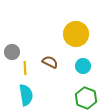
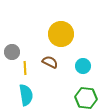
yellow circle: moved 15 px left
green hexagon: rotated 15 degrees counterclockwise
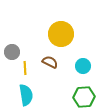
green hexagon: moved 2 px left, 1 px up; rotated 10 degrees counterclockwise
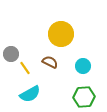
gray circle: moved 1 px left, 2 px down
yellow line: rotated 32 degrees counterclockwise
cyan semicircle: moved 4 px right, 1 px up; rotated 70 degrees clockwise
